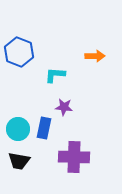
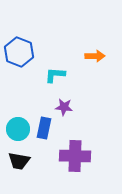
purple cross: moved 1 px right, 1 px up
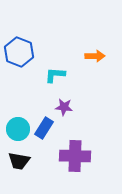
blue rectangle: rotated 20 degrees clockwise
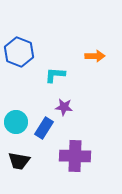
cyan circle: moved 2 px left, 7 px up
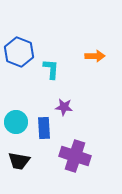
cyan L-shape: moved 4 px left, 6 px up; rotated 90 degrees clockwise
blue rectangle: rotated 35 degrees counterclockwise
purple cross: rotated 16 degrees clockwise
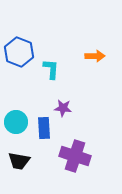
purple star: moved 1 px left, 1 px down
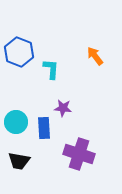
orange arrow: rotated 126 degrees counterclockwise
purple cross: moved 4 px right, 2 px up
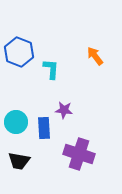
purple star: moved 1 px right, 2 px down
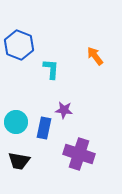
blue hexagon: moved 7 px up
blue rectangle: rotated 15 degrees clockwise
